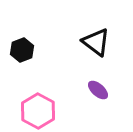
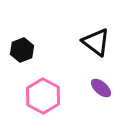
purple ellipse: moved 3 px right, 2 px up
pink hexagon: moved 5 px right, 15 px up
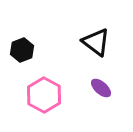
pink hexagon: moved 1 px right, 1 px up
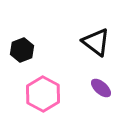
pink hexagon: moved 1 px left, 1 px up
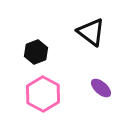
black triangle: moved 5 px left, 10 px up
black hexagon: moved 14 px right, 2 px down
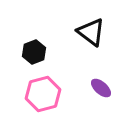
black hexagon: moved 2 px left
pink hexagon: rotated 16 degrees clockwise
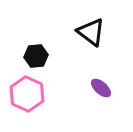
black hexagon: moved 2 px right, 4 px down; rotated 15 degrees clockwise
pink hexagon: moved 16 px left; rotated 20 degrees counterclockwise
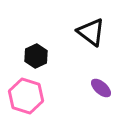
black hexagon: rotated 20 degrees counterclockwise
pink hexagon: moved 1 px left, 2 px down; rotated 8 degrees counterclockwise
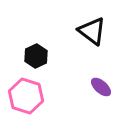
black triangle: moved 1 px right, 1 px up
purple ellipse: moved 1 px up
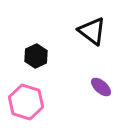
pink hexagon: moved 6 px down
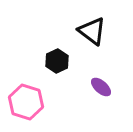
black hexagon: moved 21 px right, 5 px down
